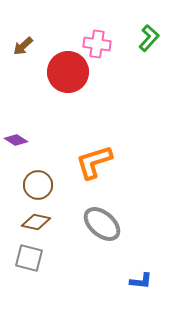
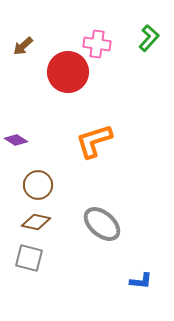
orange L-shape: moved 21 px up
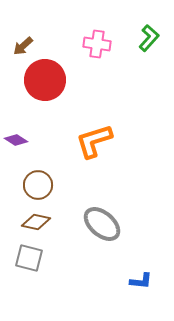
red circle: moved 23 px left, 8 px down
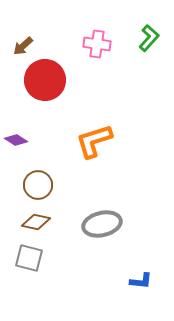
gray ellipse: rotated 54 degrees counterclockwise
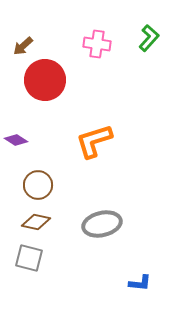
blue L-shape: moved 1 px left, 2 px down
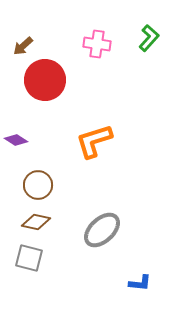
gray ellipse: moved 6 px down; rotated 30 degrees counterclockwise
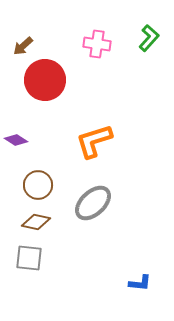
gray ellipse: moved 9 px left, 27 px up
gray square: rotated 8 degrees counterclockwise
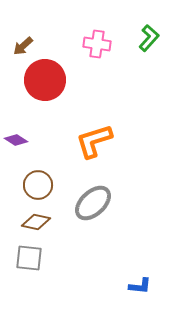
blue L-shape: moved 3 px down
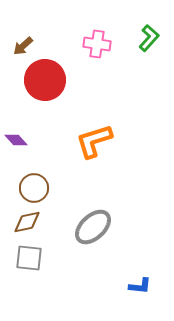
purple diamond: rotated 15 degrees clockwise
brown circle: moved 4 px left, 3 px down
gray ellipse: moved 24 px down
brown diamond: moved 9 px left; rotated 24 degrees counterclockwise
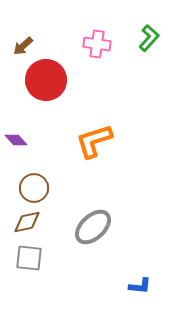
red circle: moved 1 px right
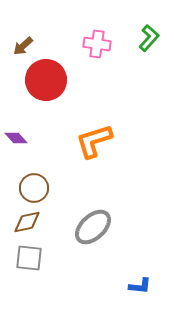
purple diamond: moved 2 px up
